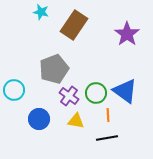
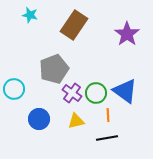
cyan star: moved 11 px left, 3 px down
cyan circle: moved 1 px up
purple cross: moved 3 px right, 3 px up
yellow triangle: rotated 24 degrees counterclockwise
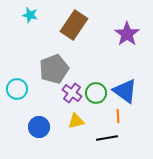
cyan circle: moved 3 px right
orange line: moved 10 px right, 1 px down
blue circle: moved 8 px down
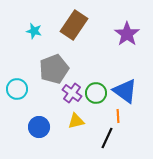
cyan star: moved 4 px right, 16 px down
black line: rotated 55 degrees counterclockwise
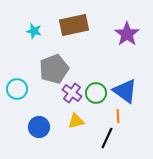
brown rectangle: rotated 44 degrees clockwise
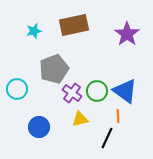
cyan star: rotated 28 degrees counterclockwise
green circle: moved 1 px right, 2 px up
yellow triangle: moved 4 px right, 2 px up
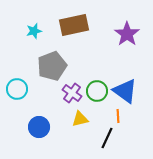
gray pentagon: moved 2 px left, 3 px up
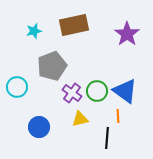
cyan circle: moved 2 px up
black line: rotated 20 degrees counterclockwise
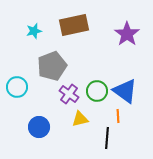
purple cross: moved 3 px left, 1 px down
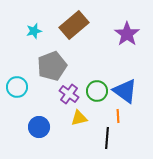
brown rectangle: rotated 28 degrees counterclockwise
yellow triangle: moved 1 px left, 1 px up
